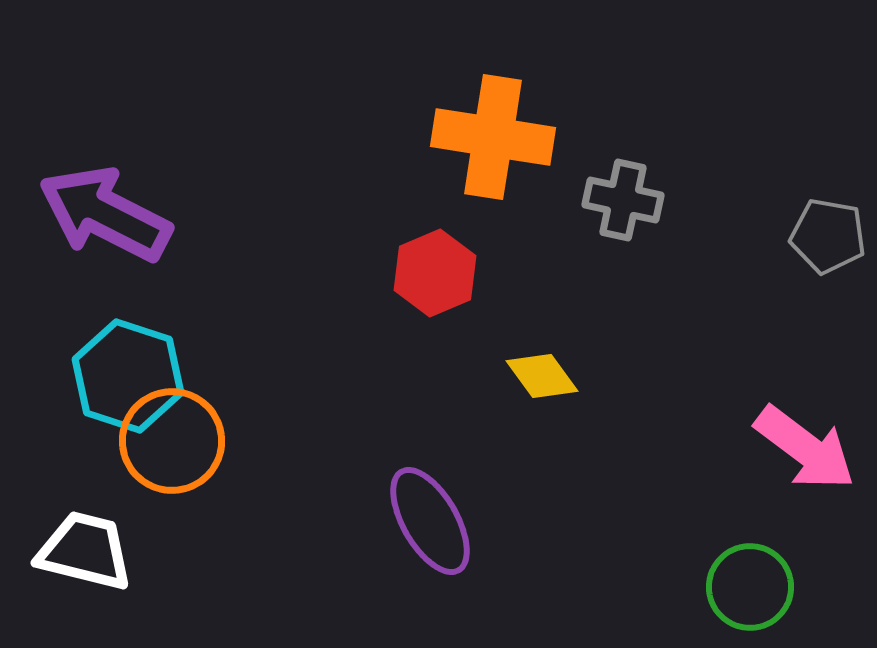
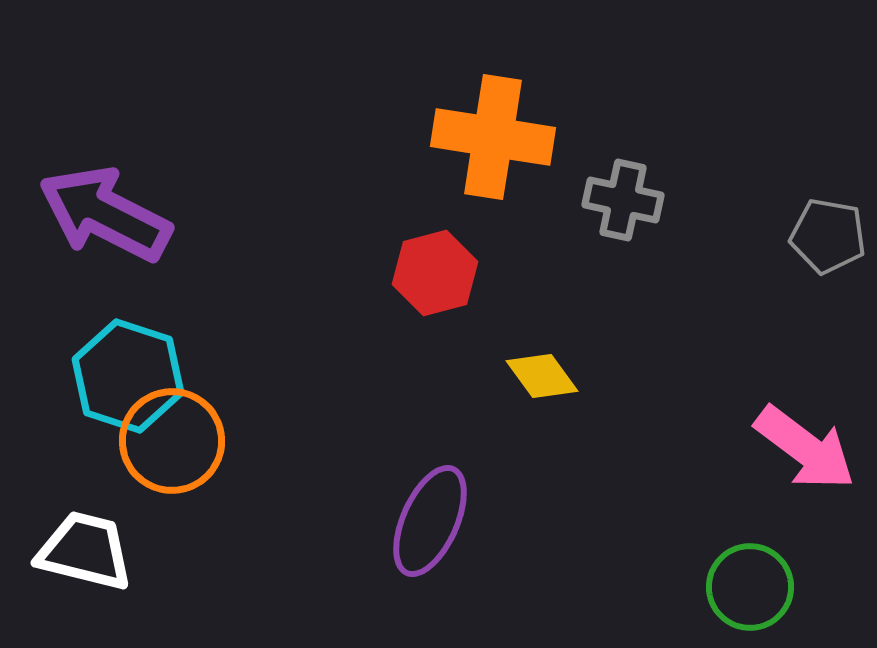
red hexagon: rotated 8 degrees clockwise
purple ellipse: rotated 54 degrees clockwise
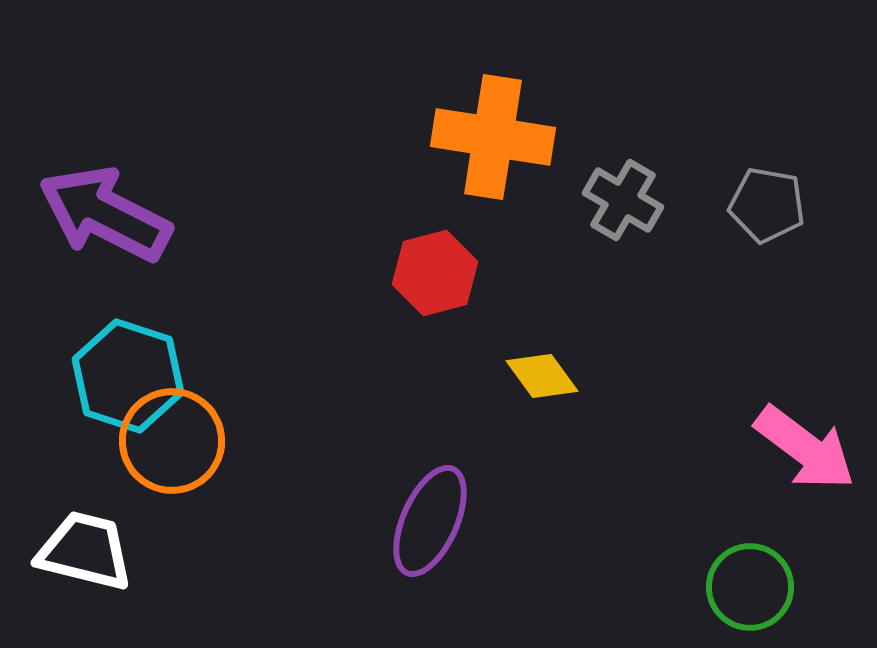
gray cross: rotated 18 degrees clockwise
gray pentagon: moved 61 px left, 31 px up
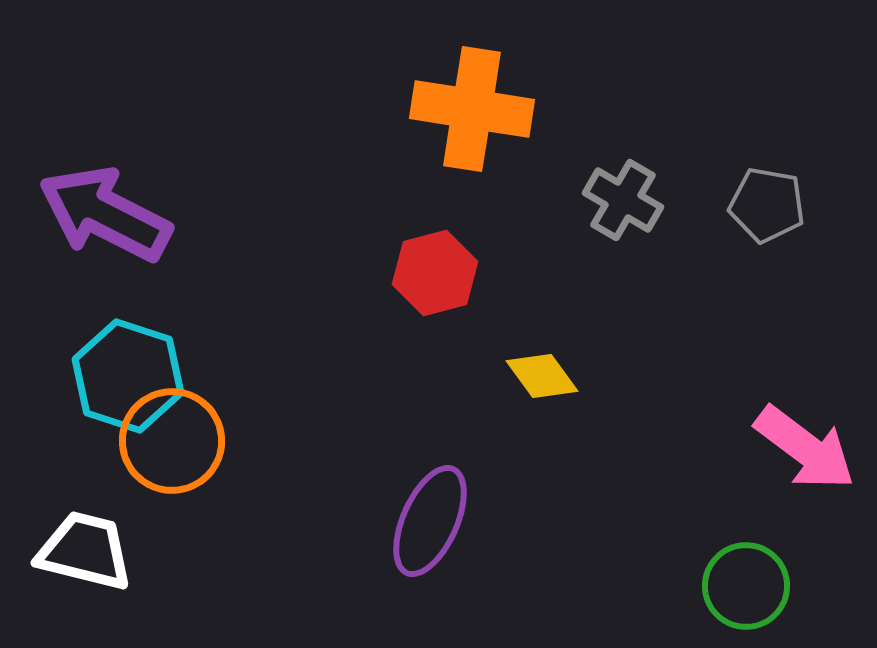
orange cross: moved 21 px left, 28 px up
green circle: moved 4 px left, 1 px up
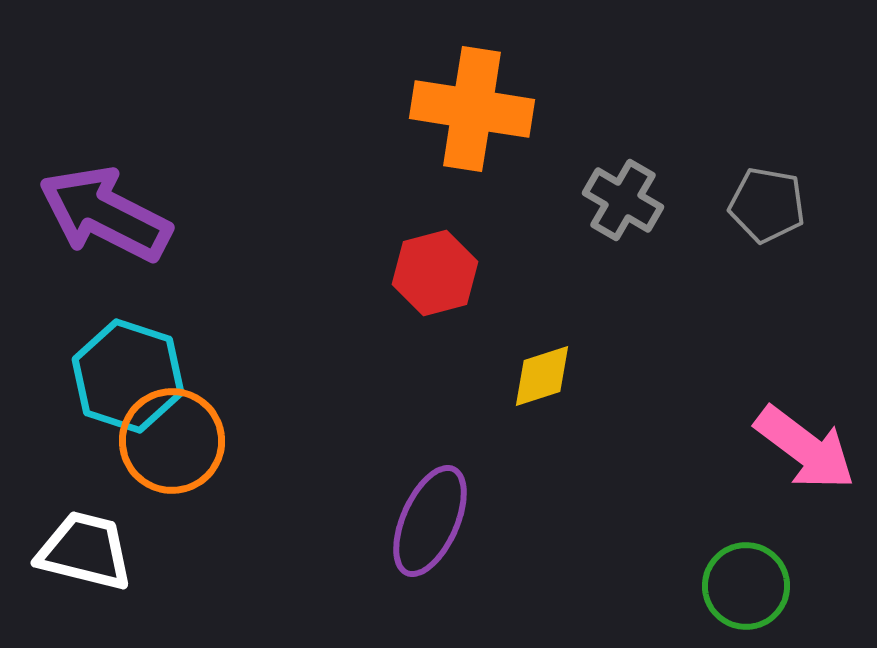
yellow diamond: rotated 72 degrees counterclockwise
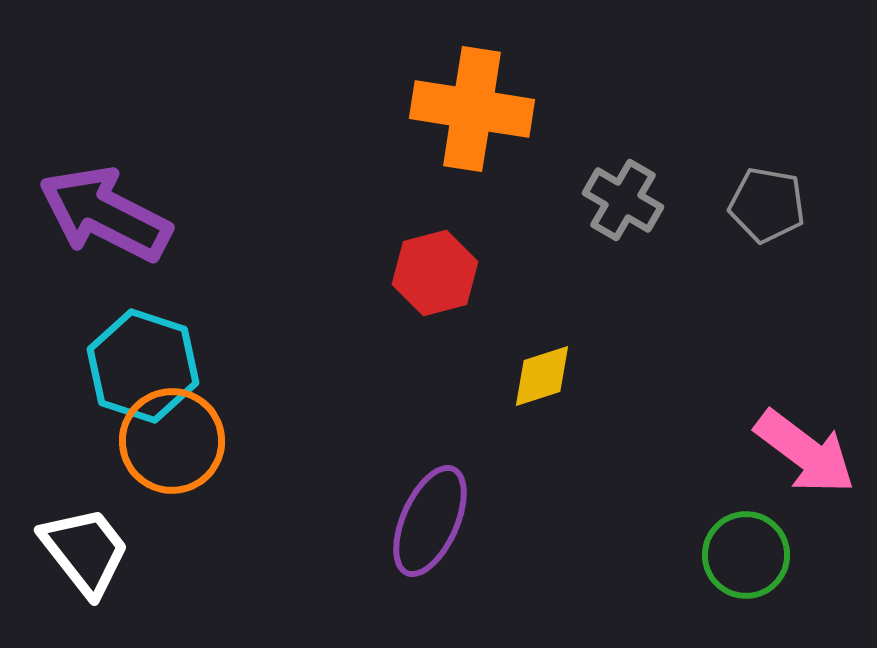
cyan hexagon: moved 15 px right, 10 px up
pink arrow: moved 4 px down
white trapezoid: rotated 38 degrees clockwise
green circle: moved 31 px up
